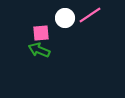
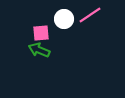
white circle: moved 1 px left, 1 px down
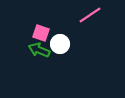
white circle: moved 4 px left, 25 px down
pink square: rotated 24 degrees clockwise
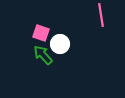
pink line: moved 11 px right; rotated 65 degrees counterclockwise
green arrow: moved 4 px right, 5 px down; rotated 25 degrees clockwise
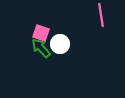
green arrow: moved 2 px left, 7 px up
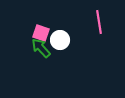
pink line: moved 2 px left, 7 px down
white circle: moved 4 px up
